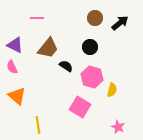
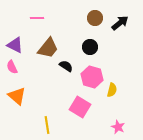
yellow line: moved 9 px right
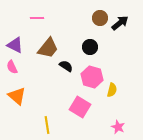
brown circle: moved 5 px right
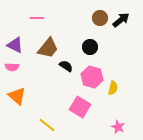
black arrow: moved 1 px right, 3 px up
pink semicircle: rotated 64 degrees counterclockwise
yellow semicircle: moved 1 px right, 2 px up
yellow line: rotated 42 degrees counterclockwise
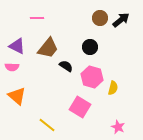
purple triangle: moved 2 px right, 1 px down
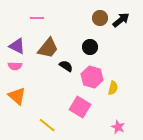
pink semicircle: moved 3 px right, 1 px up
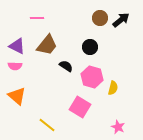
brown trapezoid: moved 1 px left, 3 px up
